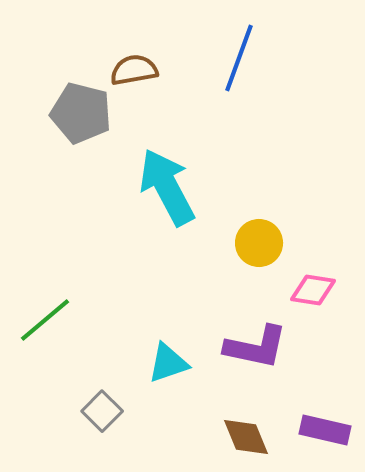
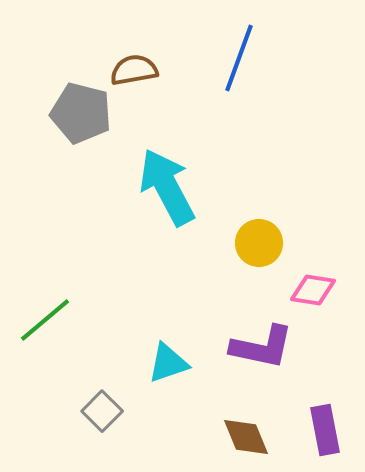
purple L-shape: moved 6 px right
purple rectangle: rotated 66 degrees clockwise
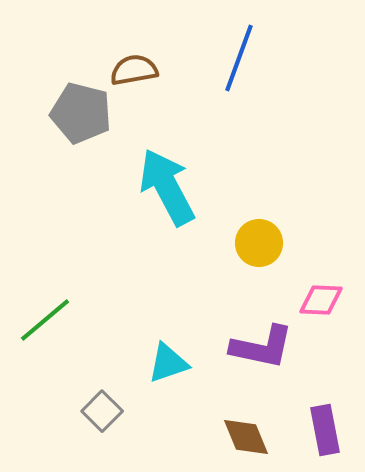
pink diamond: moved 8 px right, 10 px down; rotated 6 degrees counterclockwise
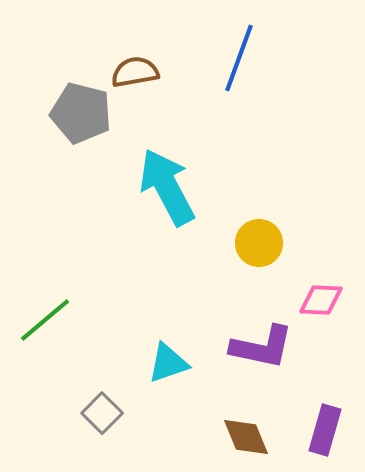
brown semicircle: moved 1 px right, 2 px down
gray square: moved 2 px down
purple rectangle: rotated 27 degrees clockwise
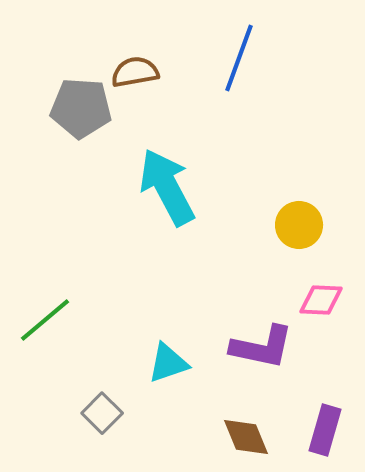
gray pentagon: moved 5 px up; rotated 10 degrees counterclockwise
yellow circle: moved 40 px right, 18 px up
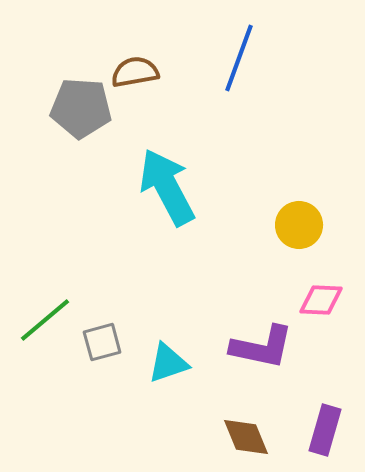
gray square: moved 71 px up; rotated 30 degrees clockwise
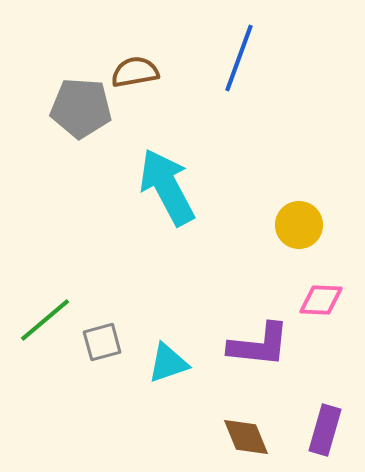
purple L-shape: moved 3 px left, 2 px up; rotated 6 degrees counterclockwise
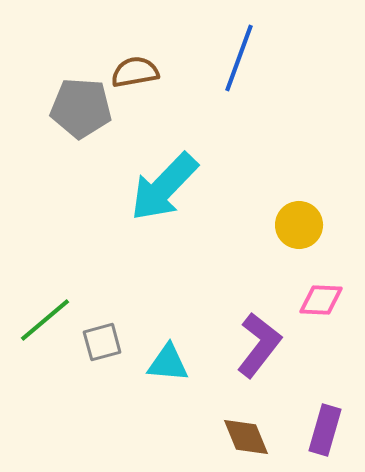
cyan arrow: moved 3 px left; rotated 108 degrees counterclockwise
purple L-shape: rotated 58 degrees counterclockwise
cyan triangle: rotated 24 degrees clockwise
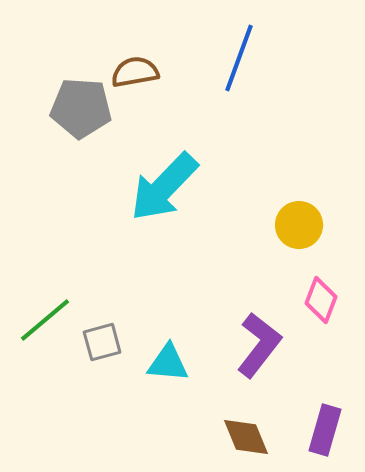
pink diamond: rotated 72 degrees counterclockwise
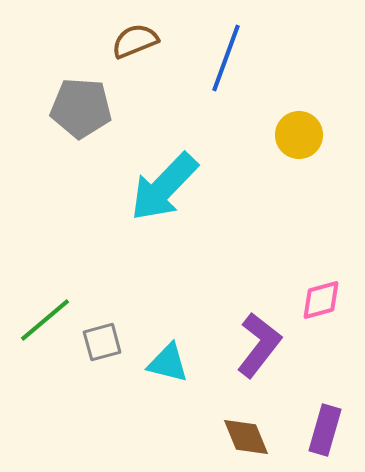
blue line: moved 13 px left
brown semicircle: moved 31 px up; rotated 12 degrees counterclockwise
yellow circle: moved 90 px up
pink diamond: rotated 54 degrees clockwise
cyan triangle: rotated 9 degrees clockwise
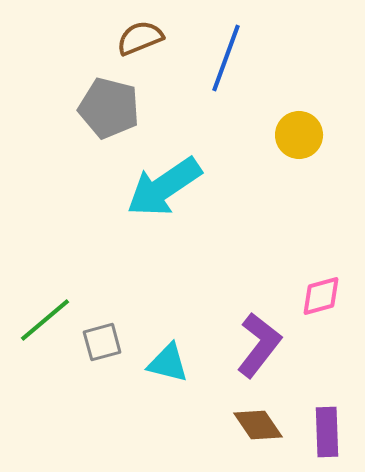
brown semicircle: moved 5 px right, 3 px up
gray pentagon: moved 28 px right; rotated 10 degrees clockwise
cyan arrow: rotated 12 degrees clockwise
pink diamond: moved 4 px up
purple rectangle: moved 2 px right, 2 px down; rotated 18 degrees counterclockwise
brown diamond: moved 12 px right, 12 px up; rotated 12 degrees counterclockwise
